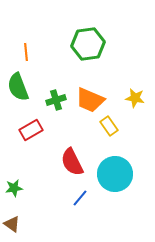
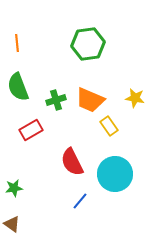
orange line: moved 9 px left, 9 px up
blue line: moved 3 px down
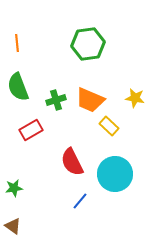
yellow rectangle: rotated 12 degrees counterclockwise
brown triangle: moved 1 px right, 2 px down
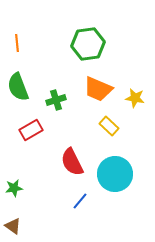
orange trapezoid: moved 8 px right, 11 px up
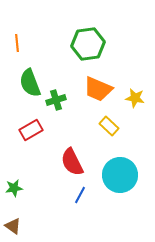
green semicircle: moved 12 px right, 4 px up
cyan circle: moved 5 px right, 1 px down
blue line: moved 6 px up; rotated 12 degrees counterclockwise
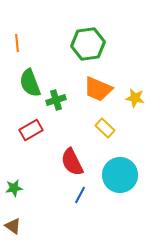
yellow rectangle: moved 4 px left, 2 px down
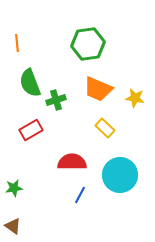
red semicircle: rotated 116 degrees clockwise
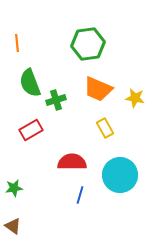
yellow rectangle: rotated 18 degrees clockwise
blue line: rotated 12 degrees counterclockwise
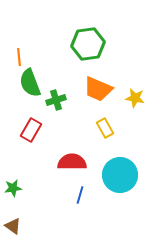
orange line: moved 2 px right, 14 px down
red rectangle: rotated 30 degrees counterclockwise
green star: moved 1 px left
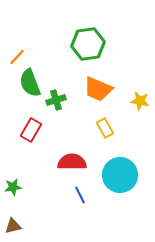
orange line: moved 2 px left; rotated 48 degrees clockwise
yellow star: moved 5 px right, 3 px down
green star: moved 1 px up
blue line: rotated 42 degrees counterclockwise
brown triangle: rotated 48 degrees counterclockwise
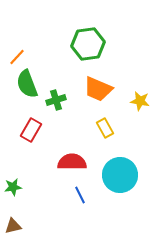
green semicircle: moved 3 px left, 1 px down
